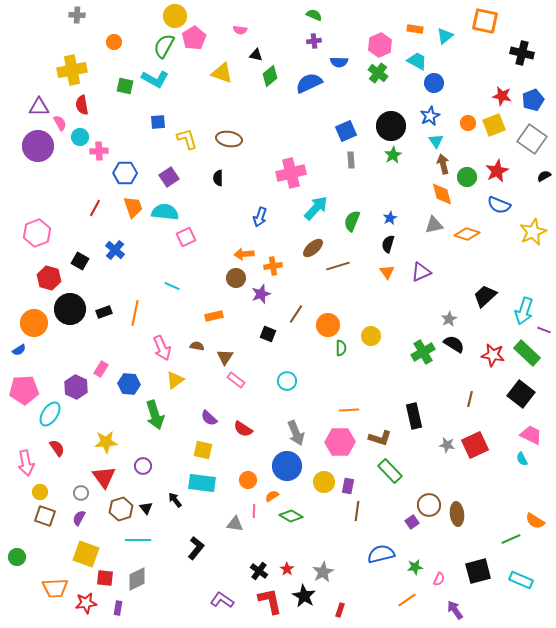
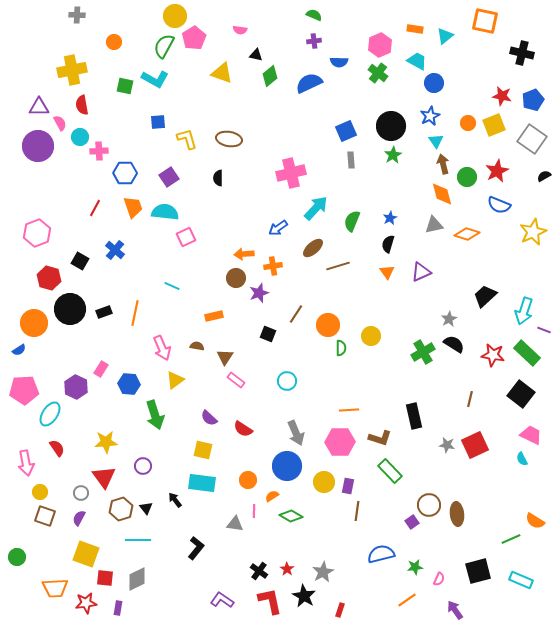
blue arrow at (260, 217): moved 18 px right, 11 px down; rotated 36 degrees clockwise
purple star at (261, 294): moved 2 px left, 1 px up
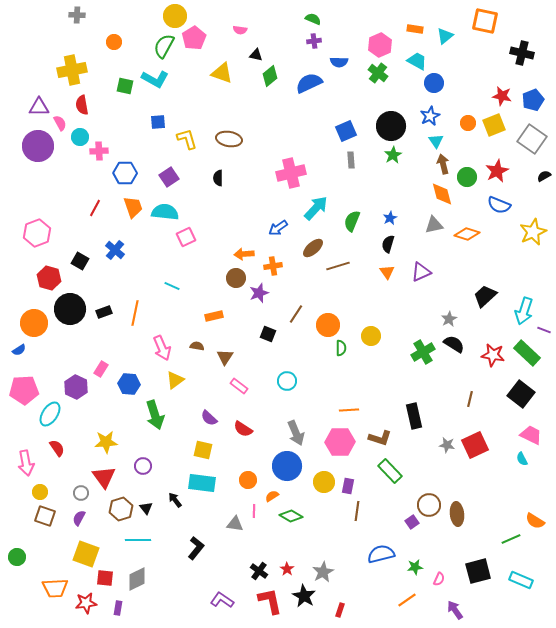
green semicircle at (314, 15): moved 1 px left, 4 px down
pink rectangle at (236, 380): moved 3 px right, 6 px down
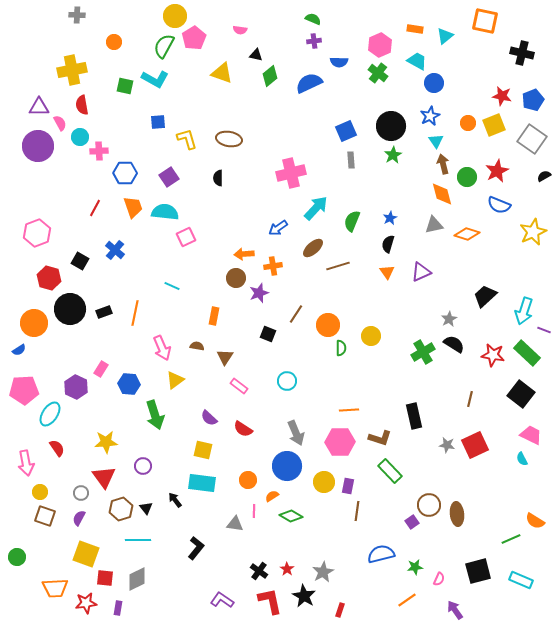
orange rectangle at (214, 316): rotated 66 degrees counterclockwise
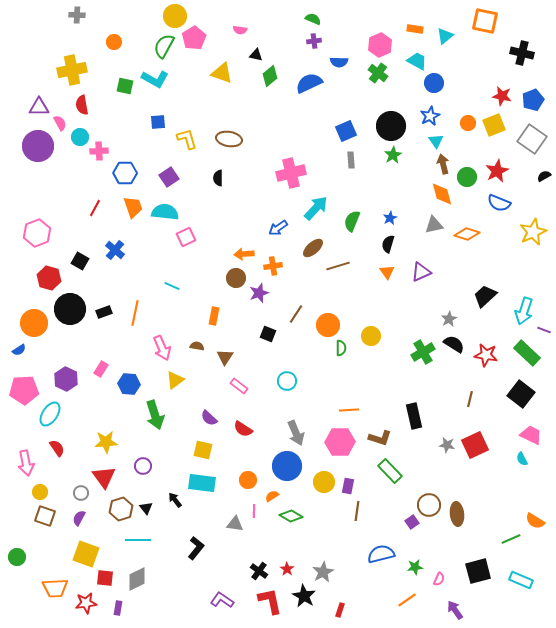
blue semicircle at (499, 205): moved 2 px up
red star at (493, 355): moved 7 px left
purple hexagon at (76, 387): moved 10 px left, 8 px up
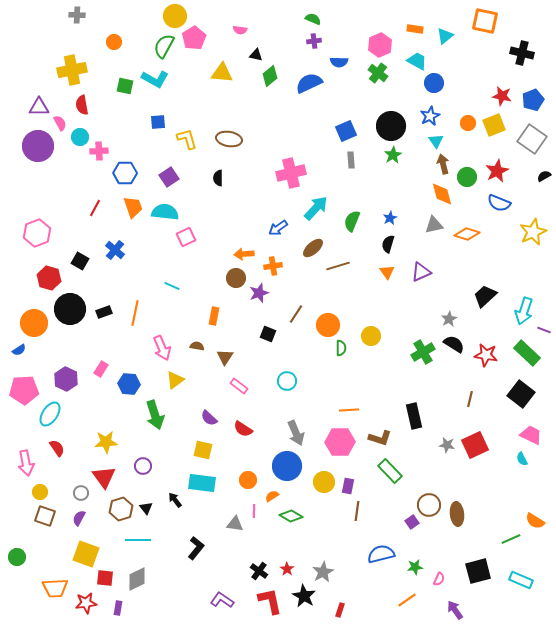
yellow triangle at (222, 73): rotated 15 degrees counterclockwise
